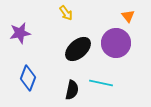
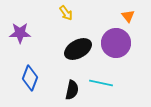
purple star: rotated 10 degrees clockwise
black ellipse: rotated 12 degrees clockwise
blue diamond: moved 2 px right
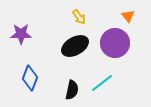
yellow arrow: moved 13 px right, 4 px down
purple star: moved 1 px right, 1 px down
purple circle: moved 1 px left
black ellipse: moved 3 px left, 3 px up
cyan line: moved 1 px right; rotated 50 degrees counterclockwise
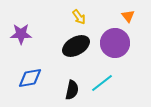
black ellipse: moved 1 px right
blue diamond: rotated 60 degrees clockwise
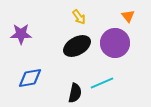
black ellipse: moved 1 px right
cyan line: rotated 15 degrees clockwise
black semicircle: moved 3 px right, 3 px down
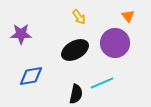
black ellipse: moved 2 px left, 4 px down
blue diamond: moved 1 px right, 2 px up
black semicircle: moved 1 px right, 1 px down
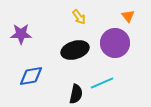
black ellipse: rotated 12 degrees clockwise
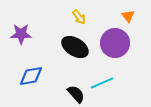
black ellipse: moved 3 px up; rotated 48 degrees clockwise
black semicircle: rotated 54 degrees counterclockwise
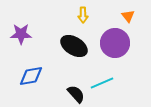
yellow arrow: moved 4 px right, 2 px up; rotated 35 degrees clockwise
black ellipse: moved 1 px left, 1 px up
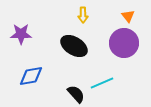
purple circle: moved 9 px right
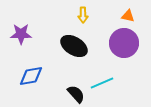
orange triangle: rotated 40 degrees counterclockwise
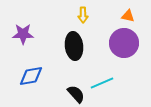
purple star: moved 2 px right
black ellipse: rotated 52 degrees clockwise
